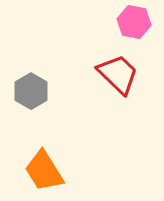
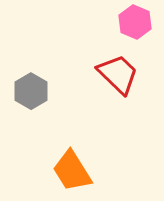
pink hexagon: moved 1 px right; rotated 12 degrees clockwise
orange trapezoid: moved 28 px right
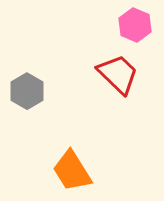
pink hexagon: moved 3 px down
gray hexagon: moved 4 px left
